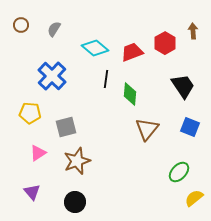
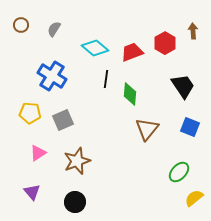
blue cross: rotated 12 degrees counterclockwise
gray square: moved 3 px left, 7 px up; rotated 10 degrees counterclockwise
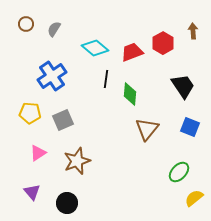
brown circle: moved 5 px right, 1 px up
red hexagon: moved 2 px left
blue cross: rotated 24 degrees clockwise
black circle: moved 8 px left, 1 px down
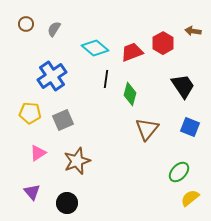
brown arrow: rotated 77 degrees counterclockwise
green diamond: rotated 10 degrees clockwise
yellow semicircle: moved 4 px left
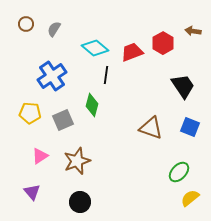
black line: moved 4 px up
green diamond: moved 38 px left, 11 px down
brown triangle: moved 4 px right, 1 px up; rotated 50 degrees counterclockwise
pink triangle: moved 2 px right, 3 px down
black circle: moved 13 px right, 1 px up
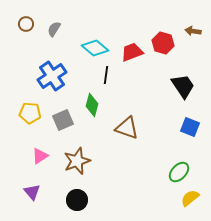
red hexagon: rotated 15 degrees counterclockwise
brown triangle: moved 24 px left
black circle: moved 3 px left, 2 px up
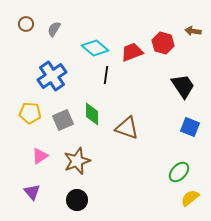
green diamond: moved 9 px down; rotated 15 degrees counterclockwise
